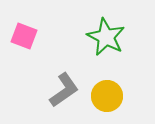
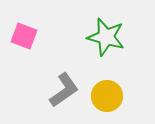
green star: rotated 12 degrees counterclockwise
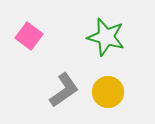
pink square: moved 5 px right; rotated 16 degrees clockwise
yellow circle: moved 1 px right, 4 px up
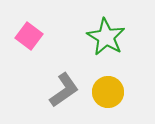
green star: rotated 15 degrees clockwise
